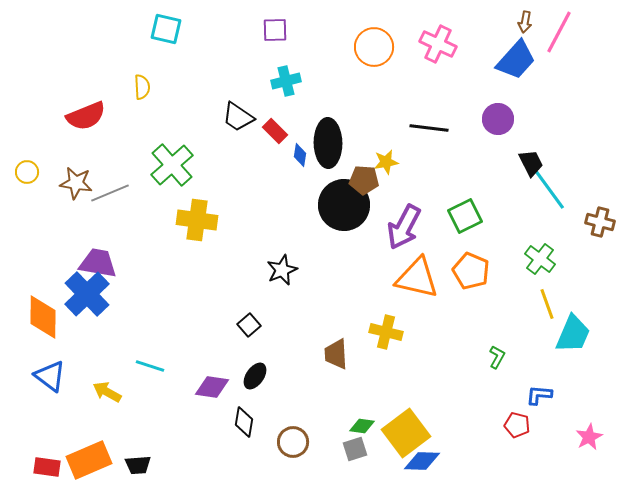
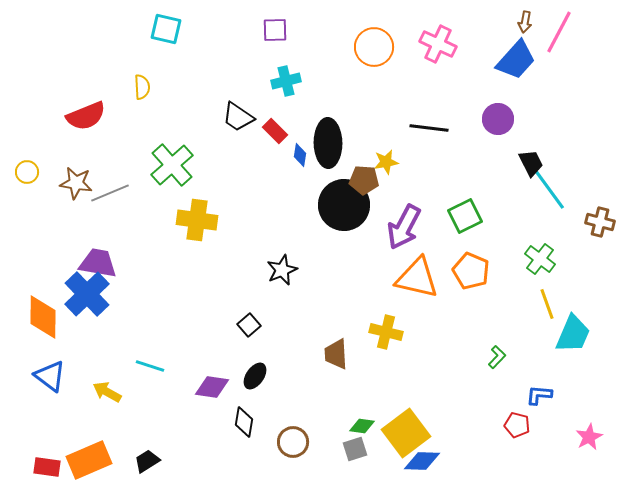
green L-shape at (497, 357): rotated 15 degrees clockwise
black trapezoid at (138, 465): moved 9 px right, 4 px up; rotated 152 degrees clockwise
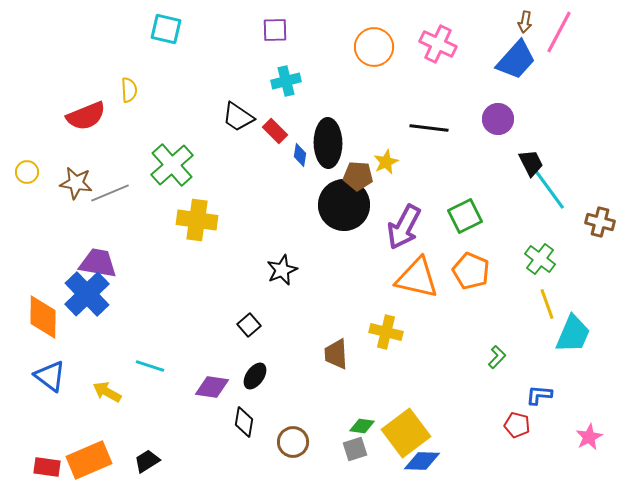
yellow semicircle at (142, 87): moved 13 px left, 3 px down
yellow star at (386, 162): rotated 15 degrees counterclockwise
brown pentagon at (364, 180): moved 6 px left, 4 px up
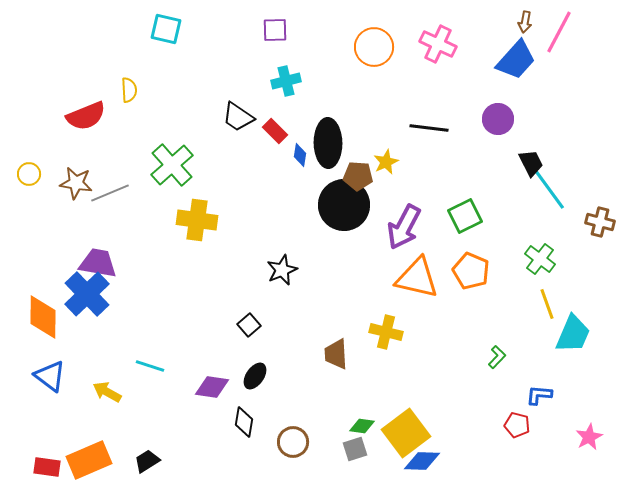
yellow circle at (27, 172): moved 2 px right, 2 px down
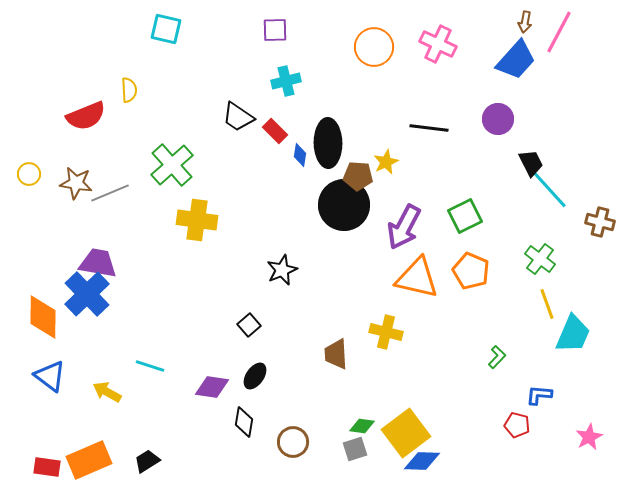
cyan line at (549, 189): rotated 6 degrees counterclockwise
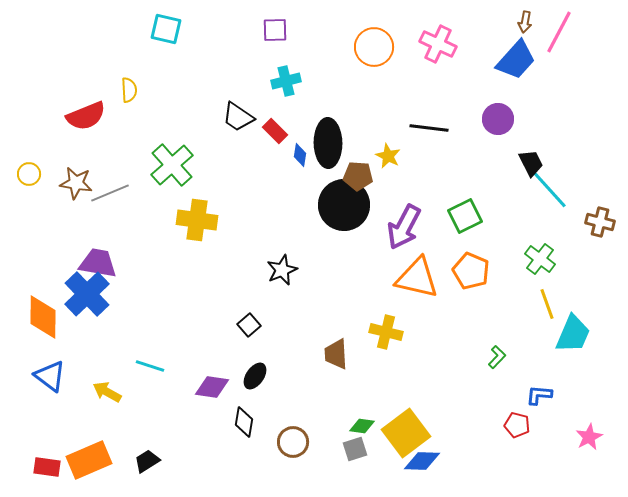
yellow star at (386, 162): moved 2 px right, 6 px up; rotated 20 degrees counterclockwise
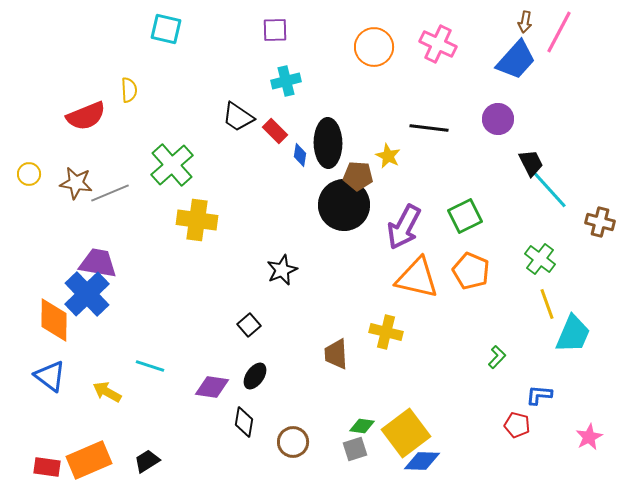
orange diamond at (43, 317): moved 11 px right, 3 px down
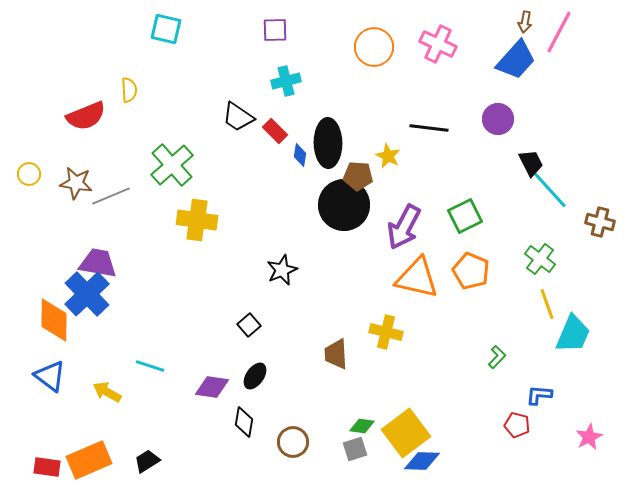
gray line at (110, 193): moved 1 px right, 3 px down
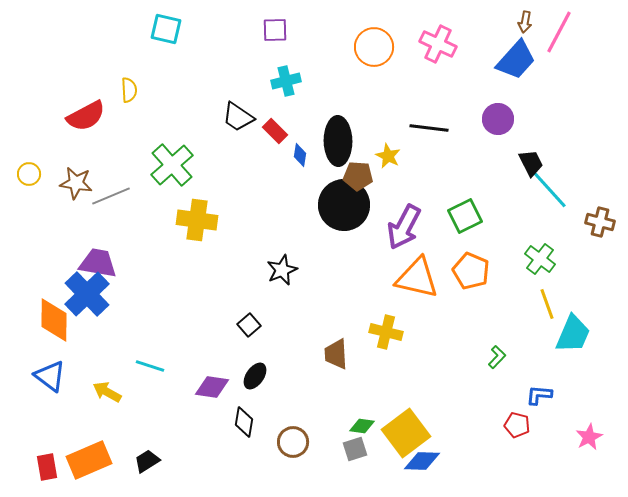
red semicircle at (86, 116): rotated 6 degrees counterclockwise
black ellipse at (328, 143): moved 10 px right, 2 px up
red rectangle at (47, 467): rotated 72 degrees clockwise
